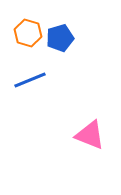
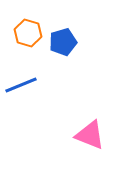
blue pentagon: moved 3 px right, 4 px down
blue line: moved 9 px left, 5 px down
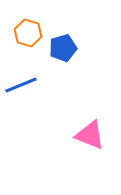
blue pentagon: moved 6 px down
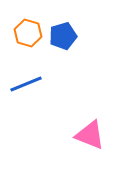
blue pentagon: moved 12 px up
blue line: moved 5 px right, 1 px up
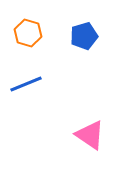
blue pentagon: moved 21 px right
pink triangle: rotated 12 degrees clockwise
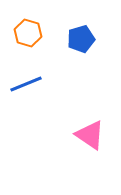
blue pentagon: moved 3 px left, 3 px down
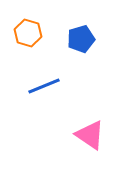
blue line: moved 18 px right, 2 px down
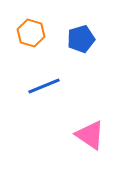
orange hexagon: moved 3 px right
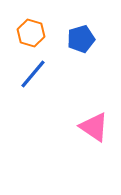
blue line: moved 11 px left, 12 px up; rotated 28 degrees counterclockwise
pink triangle: moved 4 px right, 8 px up
